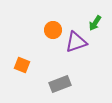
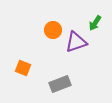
orange square: moved 1 px right, 3 px down
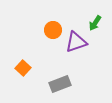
orange square: rotated 21 degrees clockwise
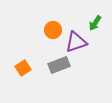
orange square: rotated 14 degrees clockwise
gray rectangle: moved 1 px left, 19 px up
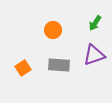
purple triangle: moved 18 px right, 13 px down
gray rectangle: rotated 25 degrees clockwise
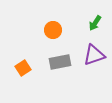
gray rectangle: moved 1 px right, 3 px up; rotated 15 degrees counterclockwise
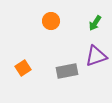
orange circle: moved 2 px left, 9 px up
purple triangle: moved 2 px right, 1 px down
gray rectangle: moved 7 px right, 9 px down
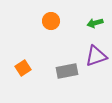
green arrow: rotated 42 degrees clockwise
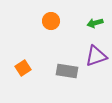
gray rectangle: rotated 20 degrees clockwise
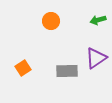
green arrow: moved 3 px right, 3 px up
purple triangle: moved 2 px down; rotated 15 degrees counterclockwise
gray rectangle: rotated 10 degrees counterclockwise
